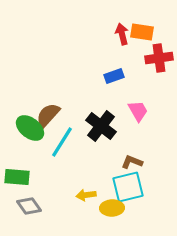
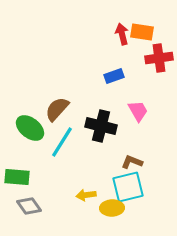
brown semicircle: moved 9 px right, 6 px up
black cross: rotated 24 degrees counterclockwise
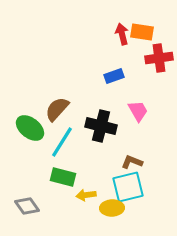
green rectangle: moved 46 px right; rotated 10 degrees clockwise
gray diamond: moved 2 px left
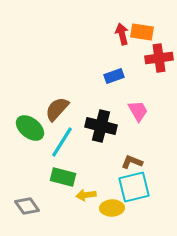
cyan square: moved 6 px right
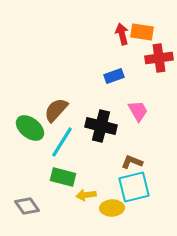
brown semicircle: moved 1 px left, 1 px down
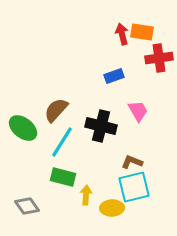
green ellipse: moved 7 px left
yellow arrow: rotated 102 degrees clockwise
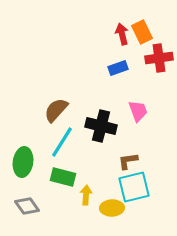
orange rectangle: rotated 55 degrees clockwise
blue rectangle: moved 4 px right, 8 px up
pink trapezoid: rotated 10 degrees clockwise
green ellipse: moved 34 px down; rotated 60 degrees clockwise
brown L-shape: moved 4 px left, 1 px up; rotated 30 degrees counterclockwise
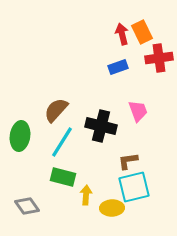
blue rectangle: moved 1 px up
green ellipse: moved 3 px left, 26 px up
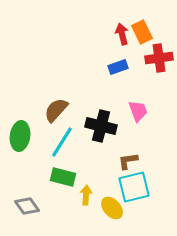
yellow ellipse: rotated 50 degrees clockwise
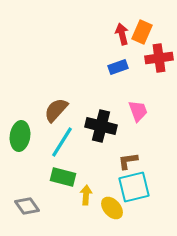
orange rectangle: rotated 50 degrees clockwise
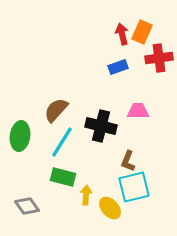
pink trapezoid: rotated 70 degrees counterclockwise
brown L-shape: rotated 60 degrees counterclockwise
yellow ellipse: moved 2 px left
